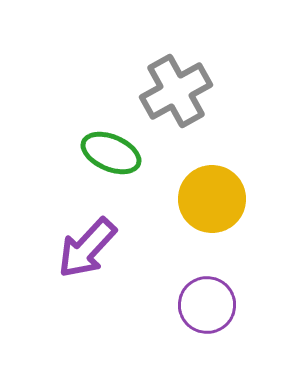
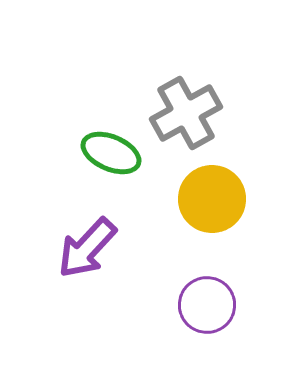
gray cross: moved 10 px right, 22 px down
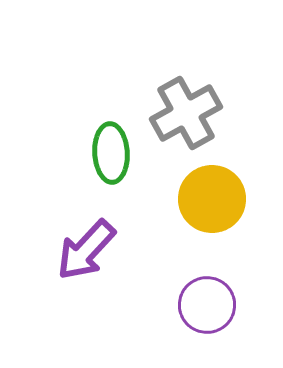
green ellipse: rotated 64 degrees clockwise
purple arrow: moved 1 px left, 2 px down
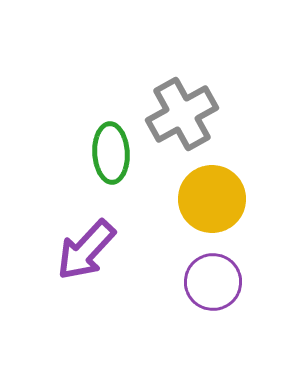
gray cross: moved 4 px left, 1 px down
purple circle: moved 6 px right, 23 px up
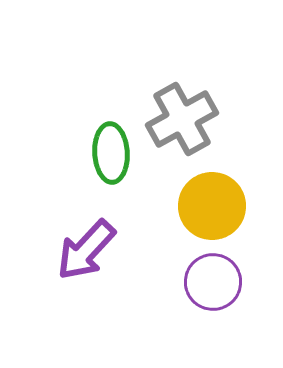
gray cross: moved 5 px down
yellow circle: moved 7 px down
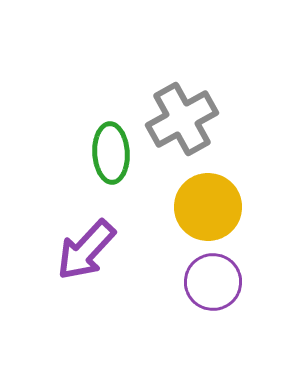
yellow circle: moved 4 px left, 1 px down
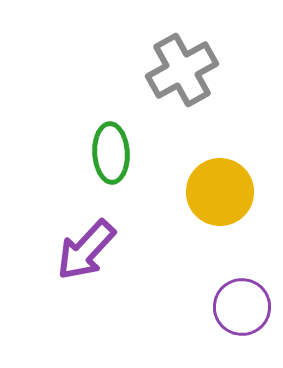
gray cross: moved 49 px up
yellow circle: moved 12 px right, 15 px up
purple circle: moved 29 px right, 25 px down
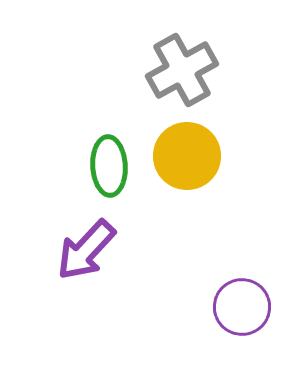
green ellipse: moved 2 px left, 13 px down
yellow circle: moved 33 px left, 36 px up
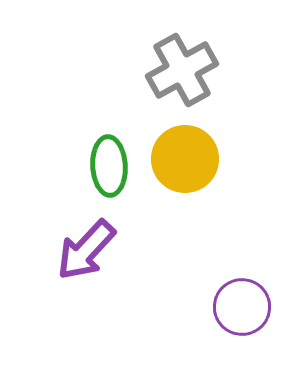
yellow circle: moved 2 px left, 3 px down
